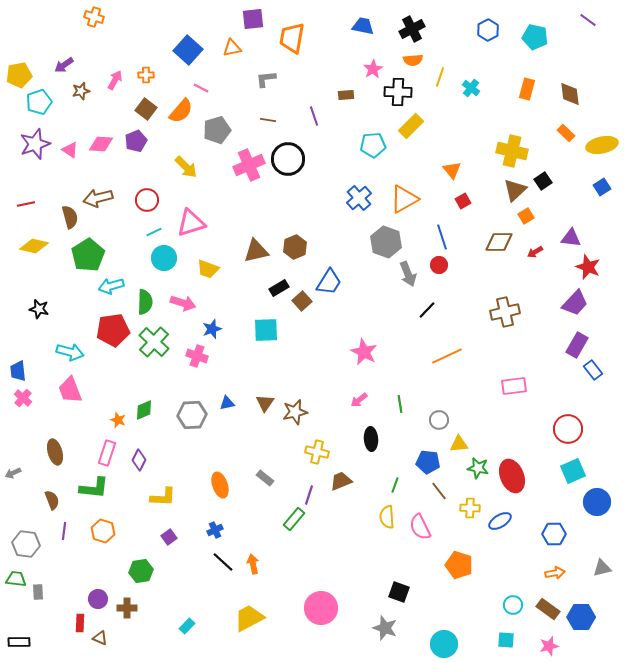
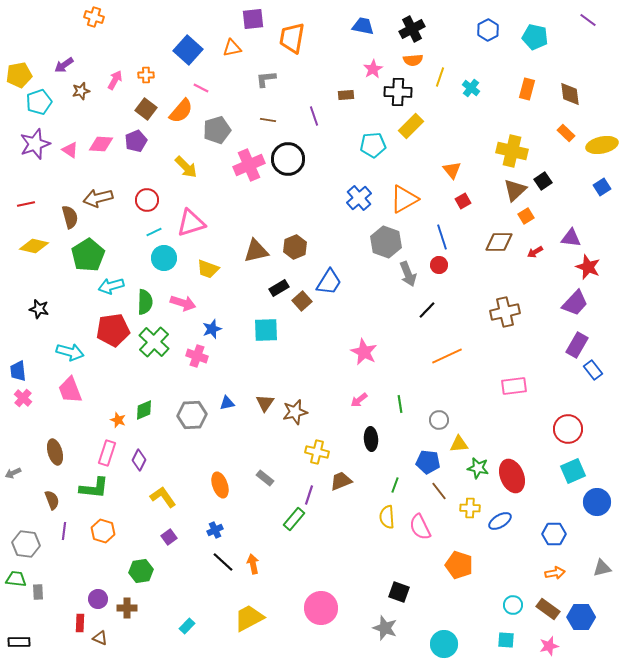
yellow L-shape at (163, 497): rotated 128 degrees counterclockwise
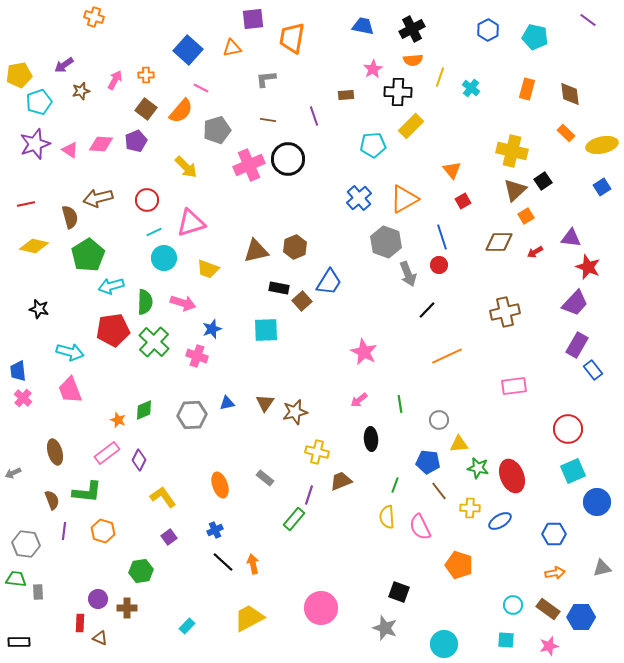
black rectangle at (279, 288): rotated 42 degrees clockwise
pink rectangle at (107, 453): rotated 35 degrees clockwise
green L-shape at (94, 488): moved 7 px left, 4 px down
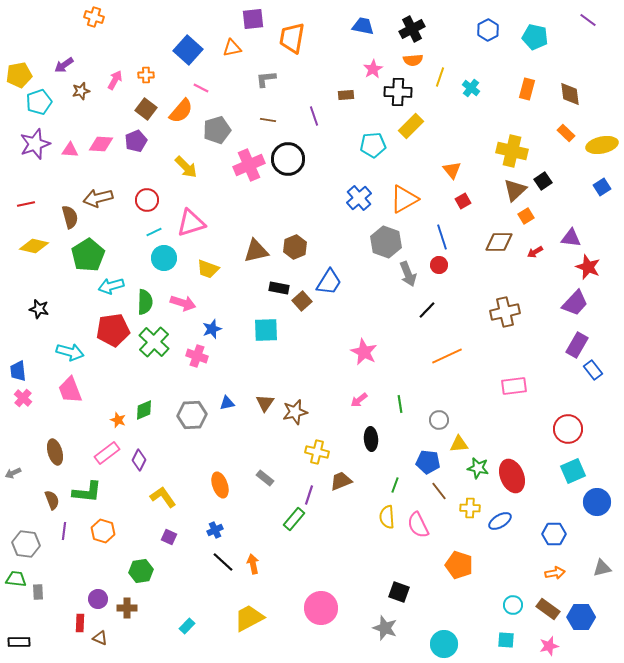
pink triangle at (70, 150): rotated 30 degrees counterclockwise
pink semicircle at (420, 527): moved 2 px left, 2 px up
purple square at (169, 537): rotated 28 degrees counterclockwise
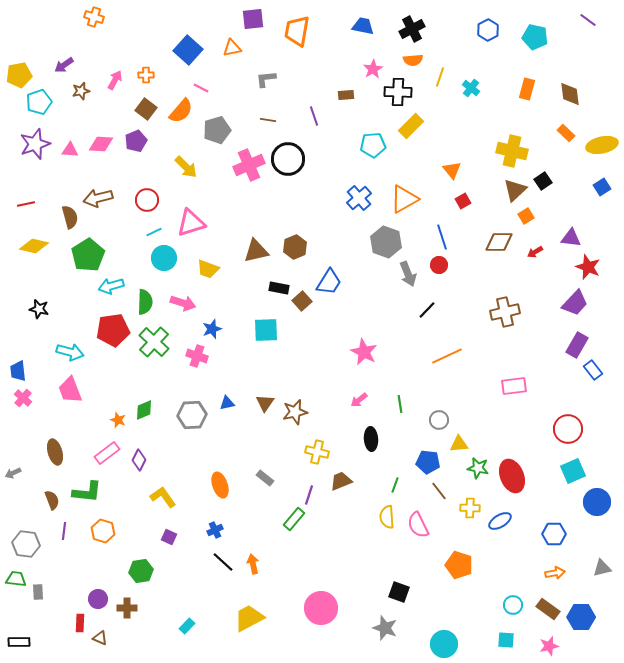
orange trapezoid at (292, 38): moved 5 px right, 7 px up
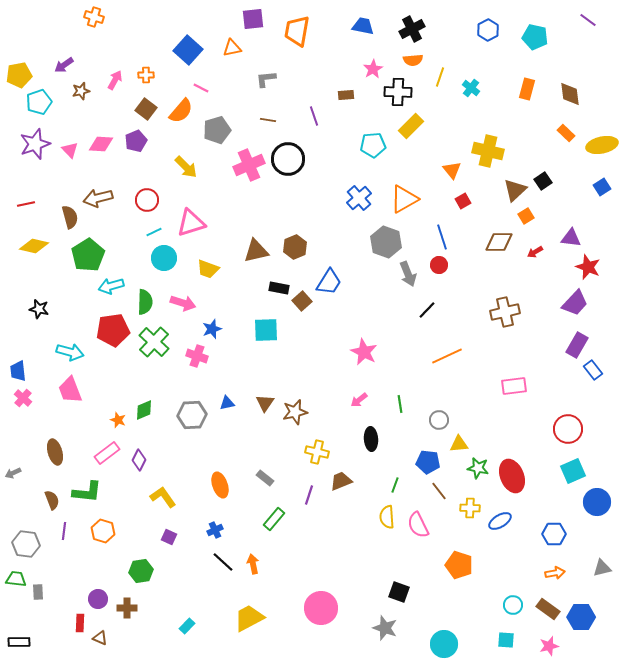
pink triangle at (70, 150): rotated 42 degrees clockwise
yellow cross at (512, 151): moved 24 px left
green rectangle at (294, 519): moved 20 px left
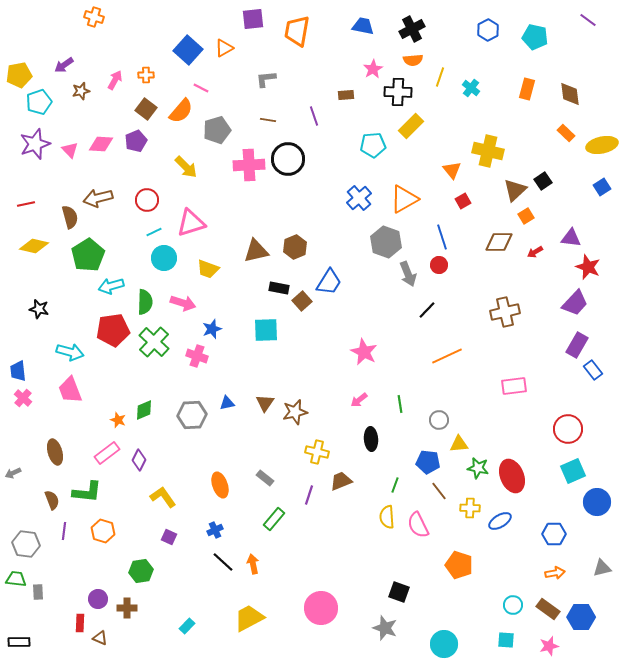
orange triangle at (232, 48): moved 8 px left; rotated 18 degrees counterclockwise
pink cross at (249, 165): rotated 20 degrees clockwise
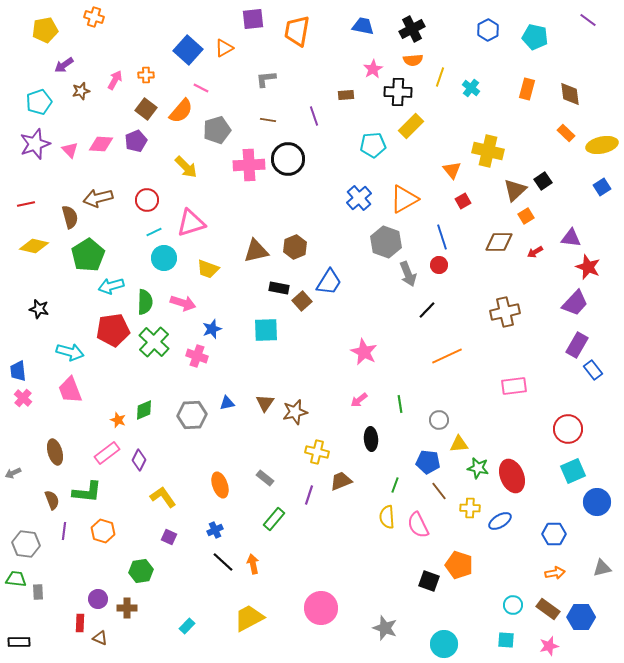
yellow pentagon at (19, 75): moved 26 px right, 45 px up
black square at (399, 592): moved 30 px right, 11 px up
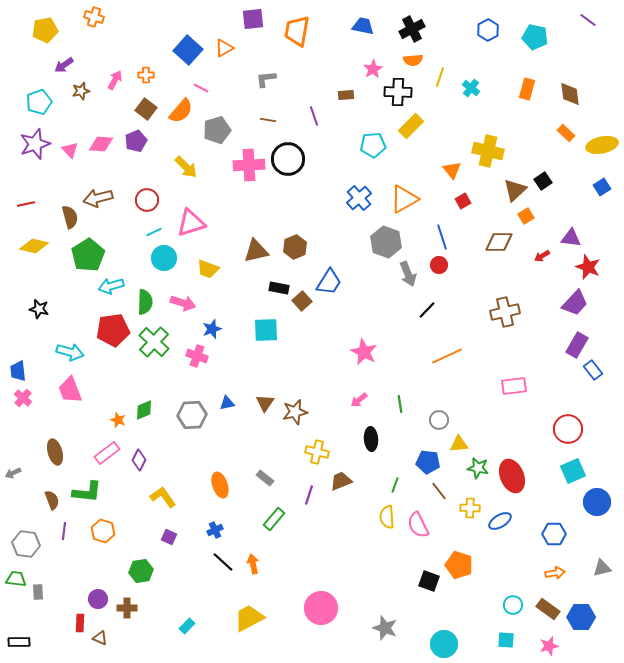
red arrow at (535, 252): moved 7 px right, 4 px down
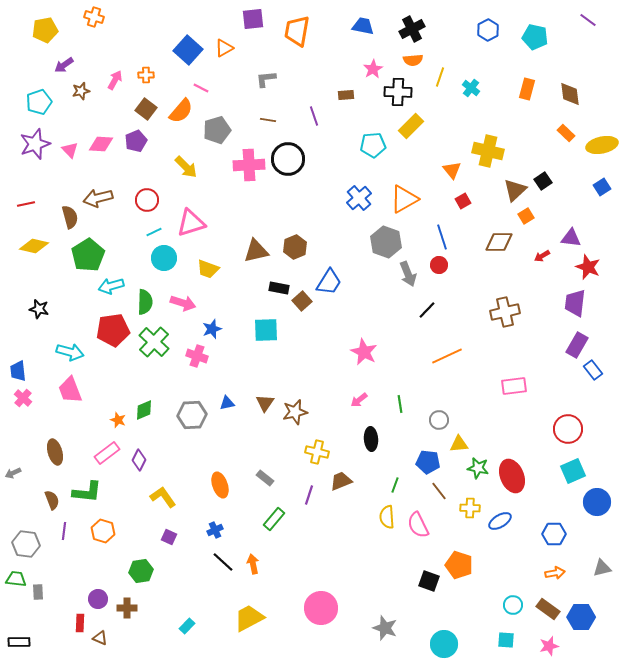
purple trapezoid at (575, 303): rotated 144 degrees clockwise
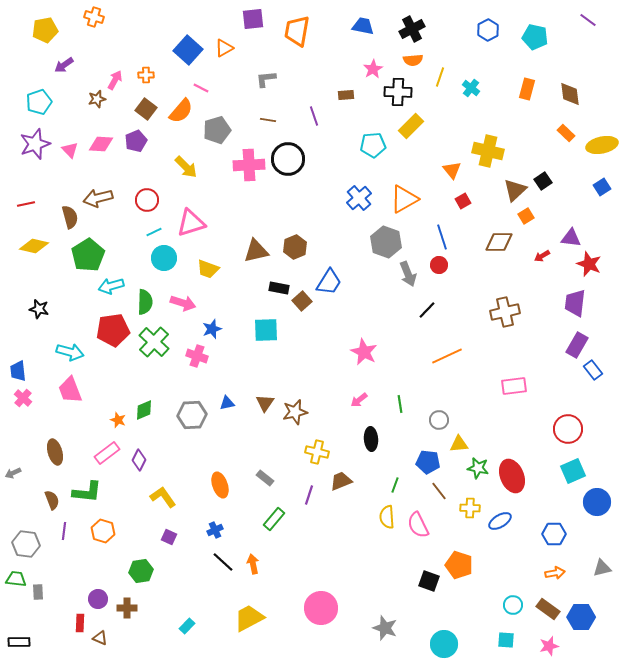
brown star at (81, 91): moved 16 px right, 8 px down
red star at (588, 267): moved 1 px right, 3 px up
